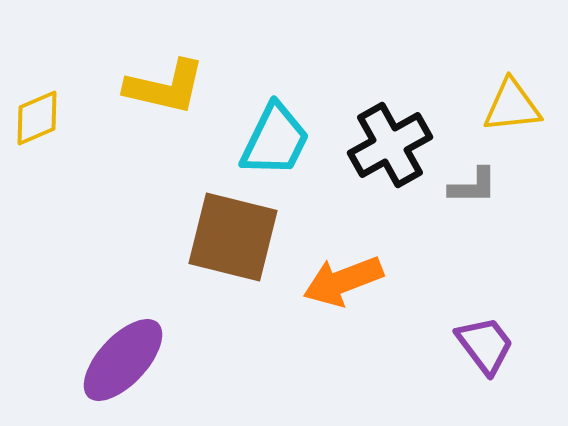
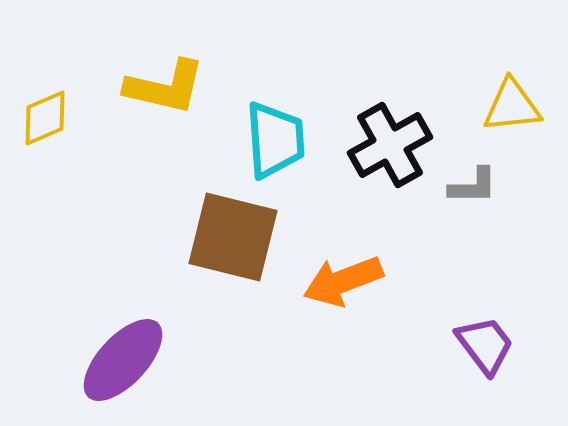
yellow diamond: moved 8 px right
cyan trapezoid: rotated 30 degrees counterclockwise
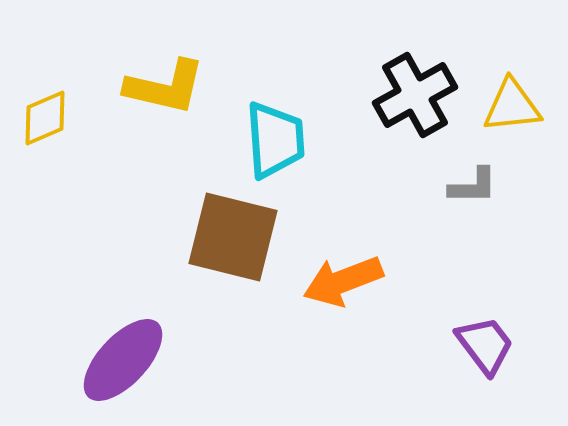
black cross: moved 25 px right, 50 px up
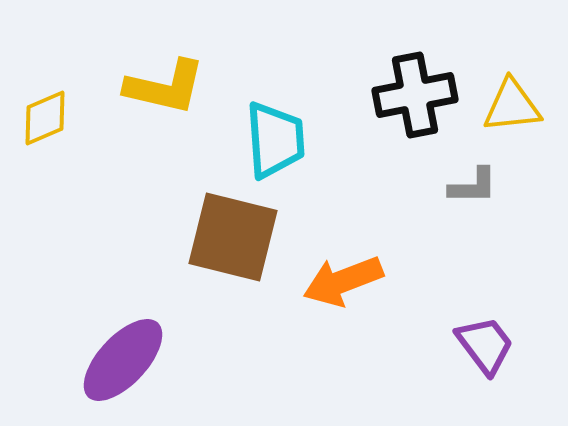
black cross: rotated 18 degrees clockwise
